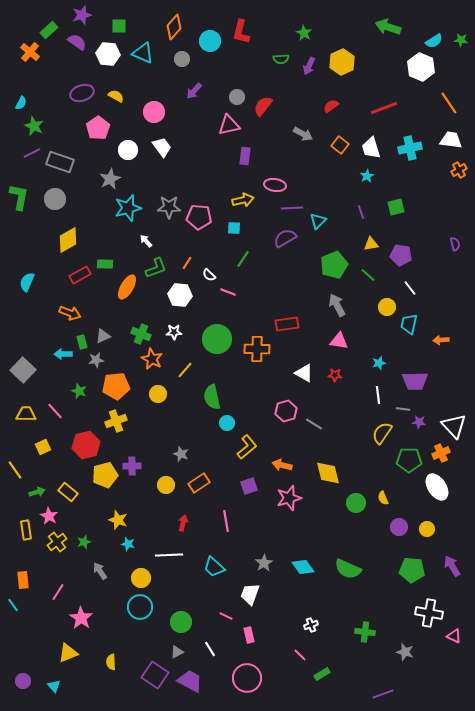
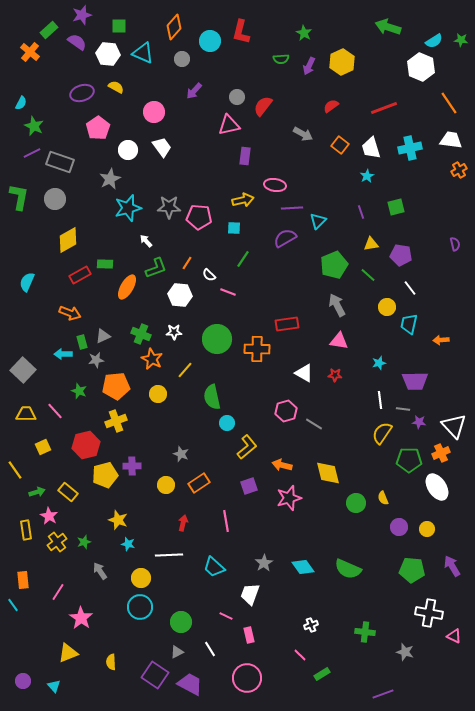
yellow semicircle at (116, 96): moved 9 px up
white line at (378, 395): moved 2 px right, 5 px down
purple trapezoid at (190, 681): moved 3 px down
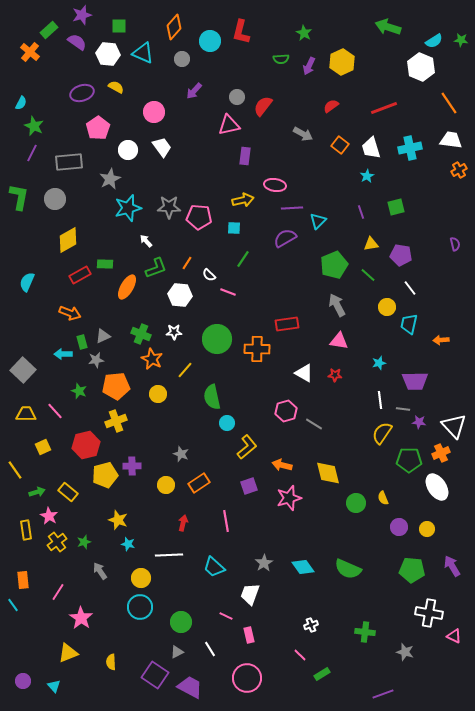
purple line at (32, 153): rotated 36 degrees counterclockwise
gray rectangle at (60, 162): moved 9 px right; rotated 24 degrees counterclockwise
purple trapezoid at (190, 684): moved 3 px down
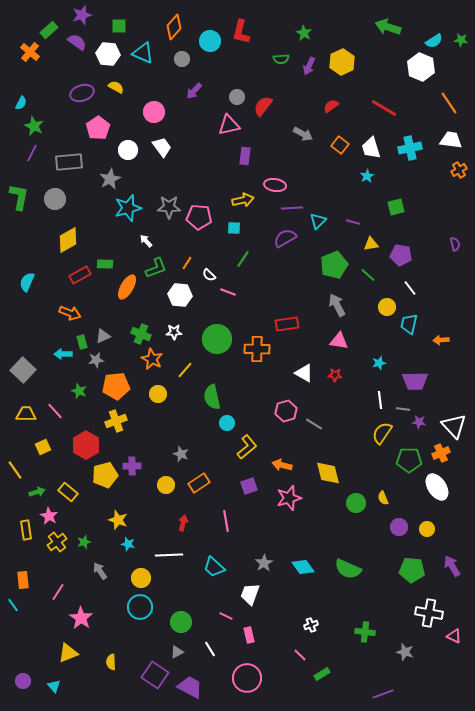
red line at (384, 108): rotated 52 degrees clockwise
purple line at (361, 212): moved 8 px left, 10 px down; rotated 56 degrees counterclockwise
red hexagon at (86, 445): rotated 16 degrees counterclockwise
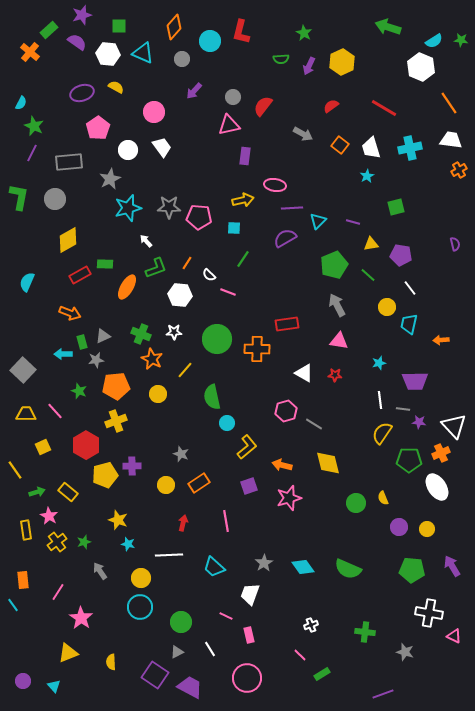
gray circle at (237, 97): moved 4 px left
yellow diamond at (328, 473): moved 10 px up
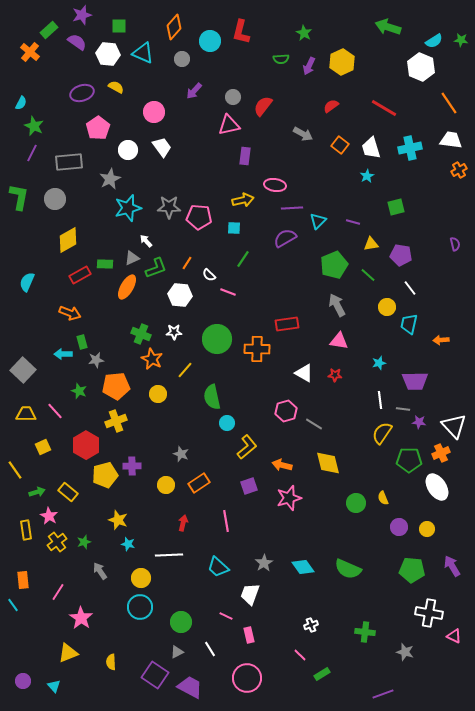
gray triangle at (103, 336): moved 29 px right, 78 px up
cyan trapezoid at (214, 567): moved 4 px right
